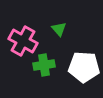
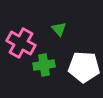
pink cross: moved 2 px left, 2 px down
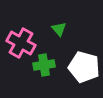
white pentagon: rotated 12 degrees clockwise
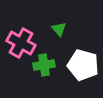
white pentagon: moved 1 px left, 2 px up
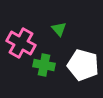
green cross: rotated 20 degrees clockwise
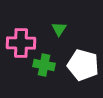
green triangle: rotated 14 degrees clockwise
pink cross: rotated 28 degrees counterclockwise
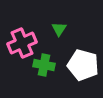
pink cross: moved 1 px right; rotated 24 degrees counterclockwise
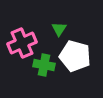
white pentagon: moved 8 px left, 9 px up
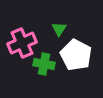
white pentagon: moved 1 px right, 1 px up; rotated 12 degrees clockwise
green cross: moved 1 px up
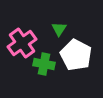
pink cross: rotated 12 degrees counterclockwise
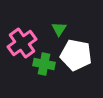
white pentagon: rotated 16 degrees counterclockwise
